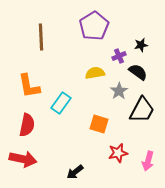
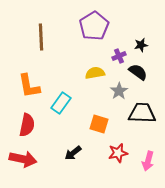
black trapezoid: moved 3 px down; rotated 116 degrees counterclockwise
black arrow: moved 2 px left, 19 px up
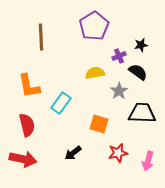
red semicircle: rotated 25 degrees counterclockwise
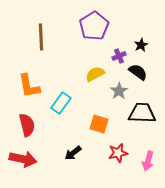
black star: rotated 16 degrees counterclockwise
yellow semicircle: moved 1 px down; rotated 18 degrees counterclockwise
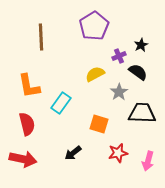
gray star: moved 1 px down
red semicircle: moved 1 px up
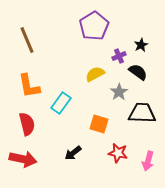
brown line: moved 14 px left, 3 px down; rotated 20 degrees counterclockwise
red star: rotated 24 degrees clockwise
